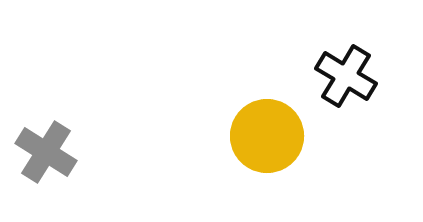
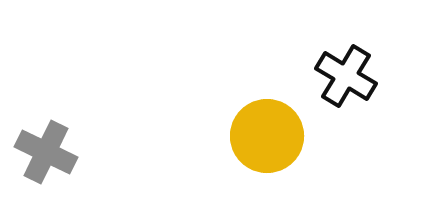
gray cross: rotated 6 degrees counterclockwise
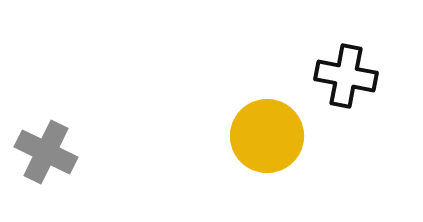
black cross: rotated 20 degrees counterclockwise
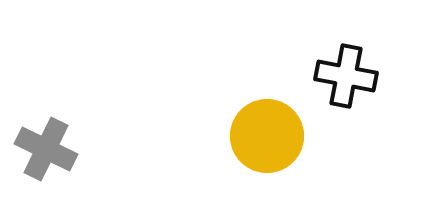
gray cross: moved 3 px up
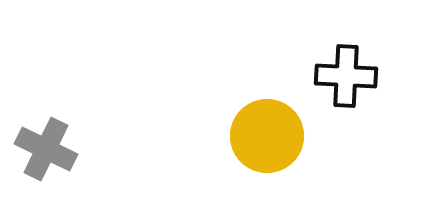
black cross: rotated 8 degrees counterclockwise
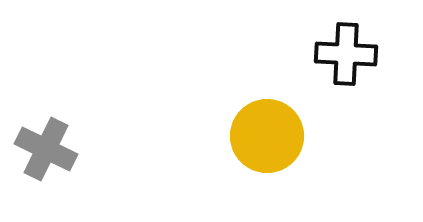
black cross: moved 22 px up
